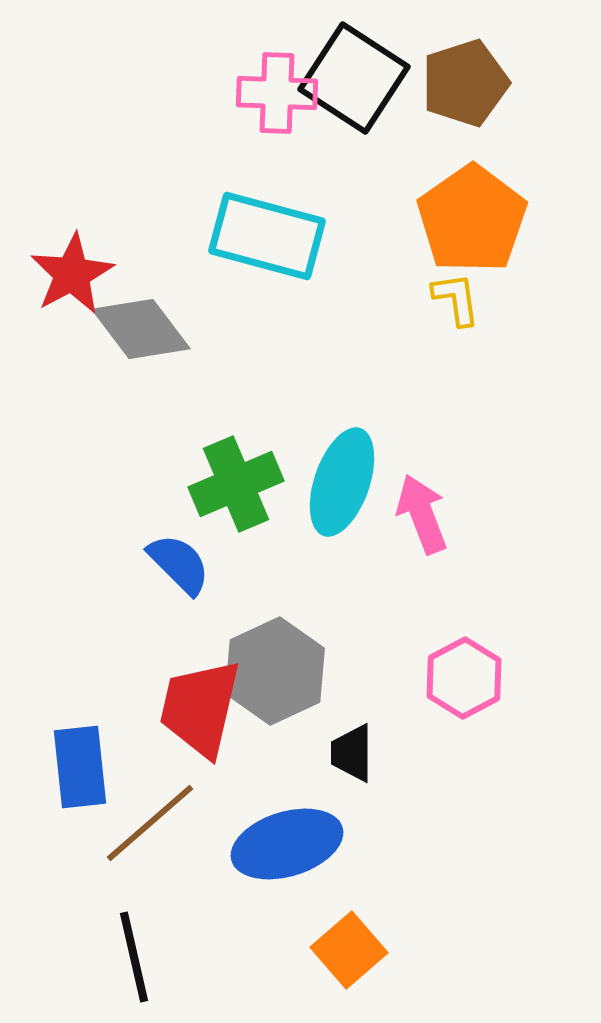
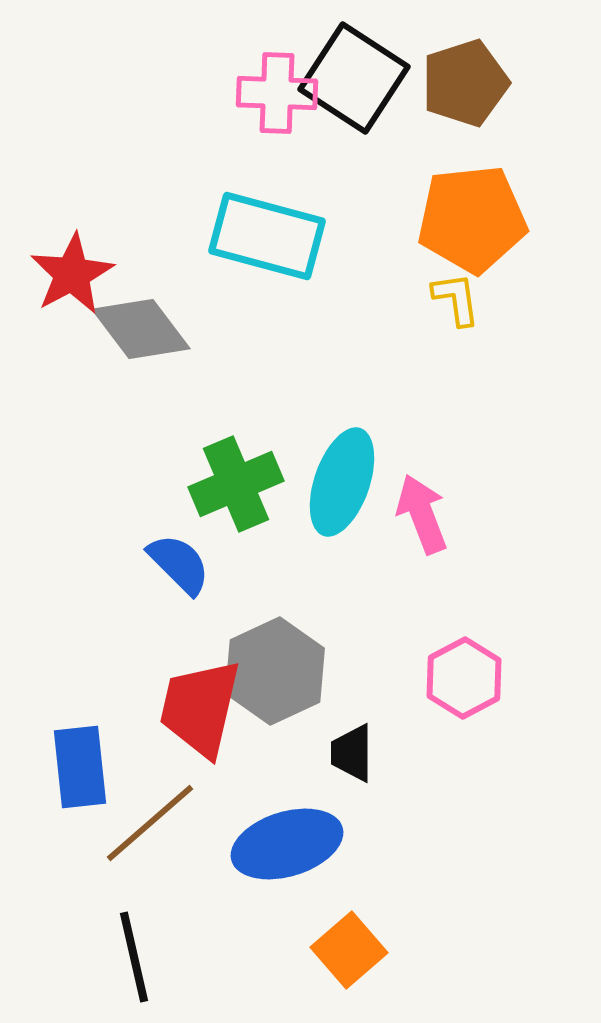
orange pentagon: rotated 29 degrees clockwise
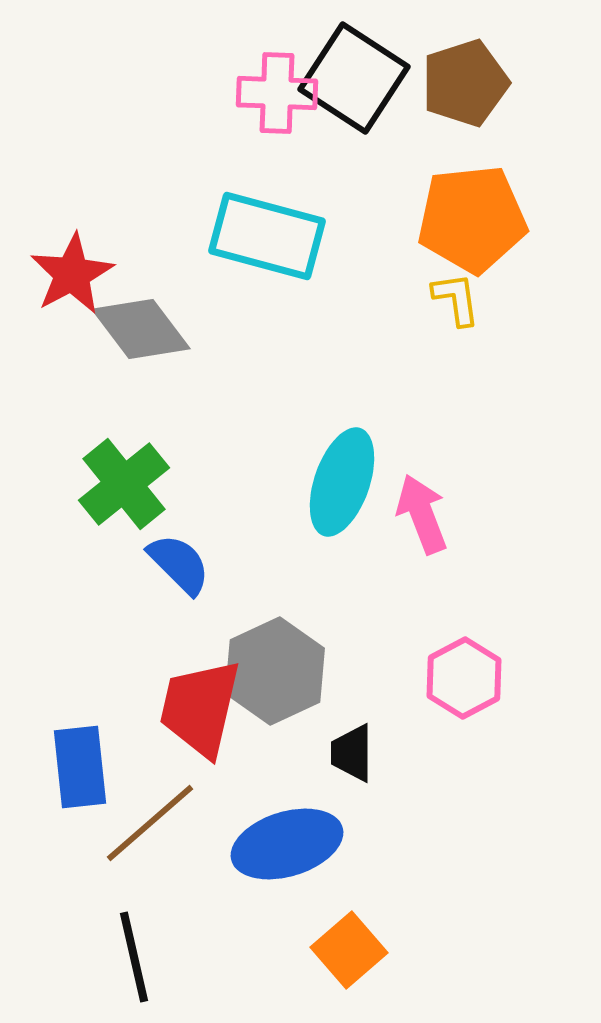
green cross: moved 112 px left; rotated 16 degrees counterclockwise
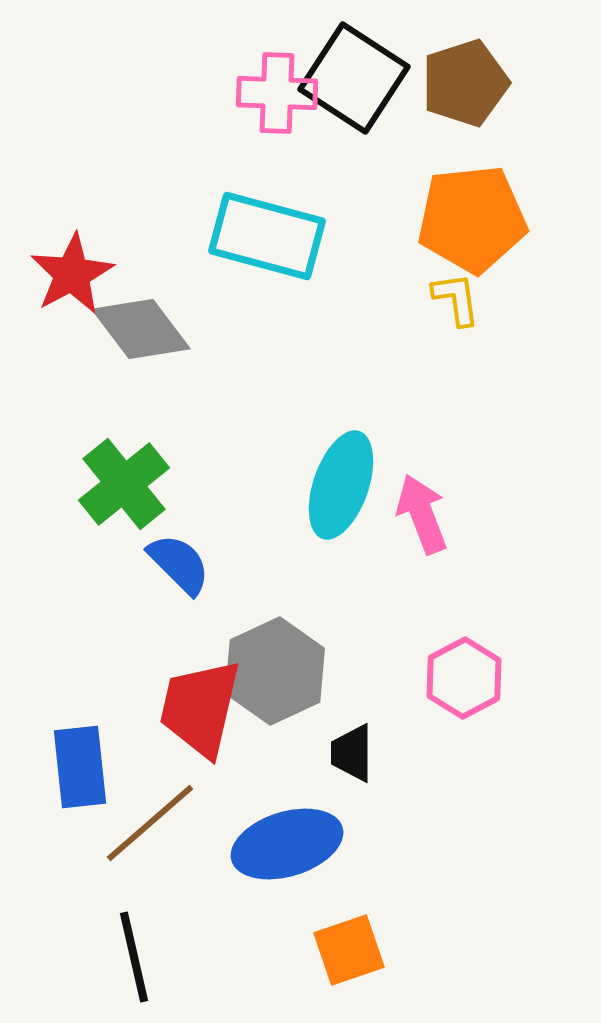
cyan ellipse: moved 1 px left, 3 px down
orange square: rotated 22 degrees clockwise
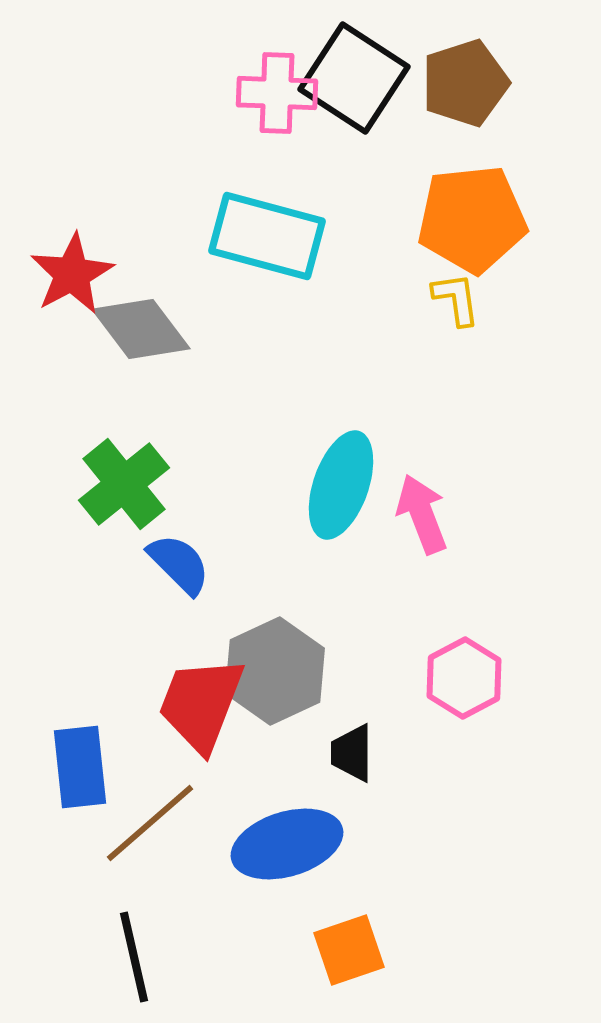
red trapezoid: moved 1 px right, 4 px up; rotated 8 degrees clockwise
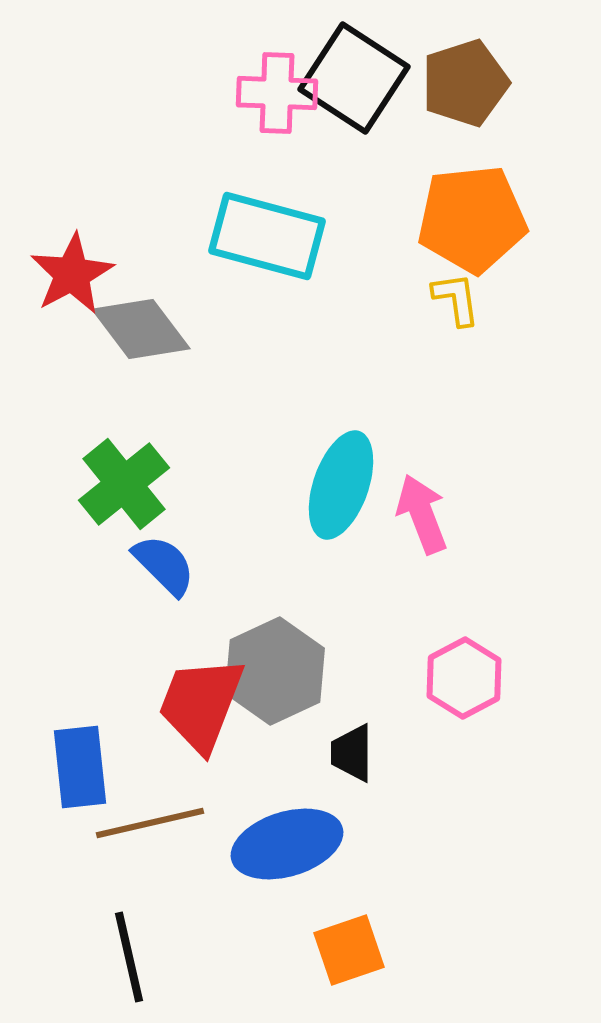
blue semicircle: moved 15 px left, 1 px down
brown line: rotated 28 degrees clockwise
black line: moved 5 px left
